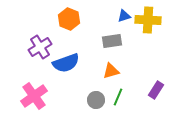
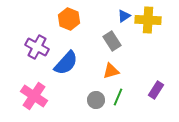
blue triangle: rotated 16 degrees counterclockwise
gray rectangle: rotated 66 degrees clockwise
purple cross: moved 3 px left; rotated 30 degrees counterclockwise
blue semicircle: rotated 28 degrees counterclockwise
pink cross: rotated 20 degrees counterclockwise
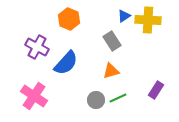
green line: moved 1 px down; rotated 42 degrees clockwise
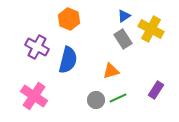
yellow cross: moved 3 px right, 9 px down; rotated 25 degrees clockwise
gray rectangle: moved 11 px right, 2 px up
blue semicircle: moved 2 px right, 3 px up; rotated 28 degrees counterclockwise
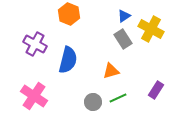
orange hexagon: moved 5 px up
purple cross: moved 2 px left, 3 px up
gray circle: moved 3 px left, 2 px down
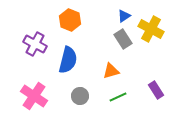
orange hexagon: moved 1 px right, 6 px down
purple rectangle: rotated 66 degrees counterclockwise
green line: moved 1 px up
gray circle: moved 13 px left, 6 px up
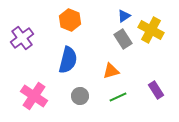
yellow cross: moved 1 px down
purple cross: moved 13 px left, 6 px up; rotated 25 degrees clockwise
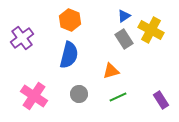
gray rectangle: moved 1 px right
blue semicircle: moved 1 px right, 5 px up
purple rectangle: moved 5 px right, 10 px down
gray circle: moved 1 px left, 2 px up
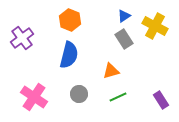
yellow cross: moved 4 px right, 4 px up
pink cross: moved 1 px down
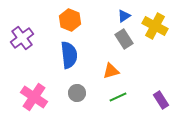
blue semicircle: rotated 20 degrees counterclockwise
gray circle: moved 2 px left, 1 px up
